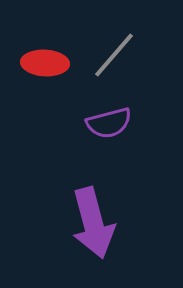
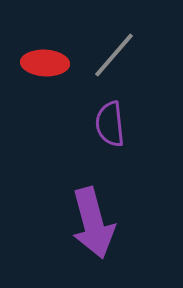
purple semicircle: moved 1 px right, 1 px down; rotated 99 degrees clockwise
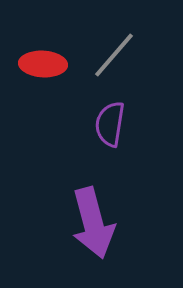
red ellipse: moved 2 px left, 1 px down
purple semicircle: rotated 15 degrees clockwise
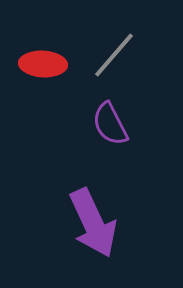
purple semicircle: rotated 36 degrees counterclockwise
purple arrow: rotated 10 degrees counterclockwise
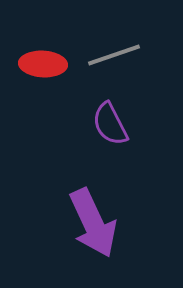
gray line: rotated 30 degrees clockwise
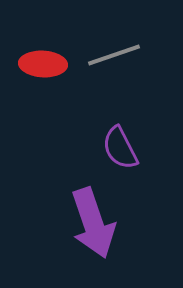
purple semicircle: moved 10 px right, 24 px down
purple arrow: rotated 6 degrees clockwise
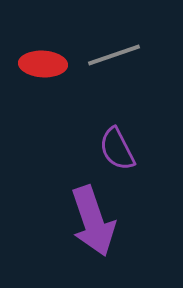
purple semicircle: moved 3 px left, 1 px down
purple arrow: moved 2 px up
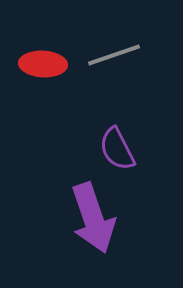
purple arrow: moved 3 px up
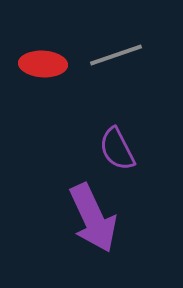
gray line: moved 2 px right
purple arrow: rotated 6 degrees counterclockwise
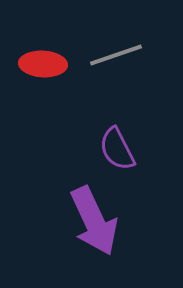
purple arrow: moved 1 px right, 3 px down
